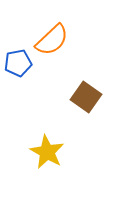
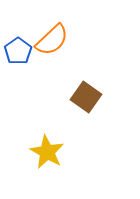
blue pentagon: moved 12 px up; rotated 24 degrees counterclockwise
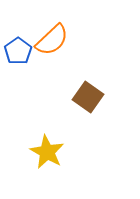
brown square: moved 2 px right
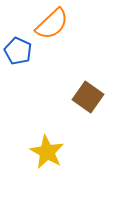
orange semicircle: moved 16 px up
blue pentagon: rotated 12 degrees counterclockwise
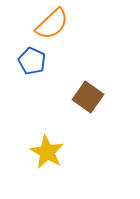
blue pentagon: moved 14 px right, 10 px down
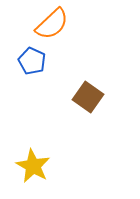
yellow star: moved 14 px left, 14 px down
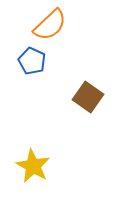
orange semicircle: moved 2 px left, 1 px down
